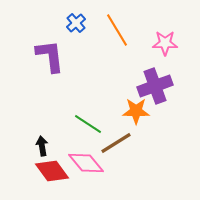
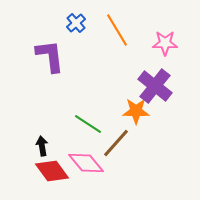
purple cross: rotated 32 degrees counterclockwise
brown line: rotated 16 degrees counterclockwise
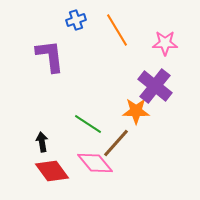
blue cross: moved 3 px up; rotated 24 degrees clockwise
black arrow: moved 4 px up
pink diamond: moved 9 px right
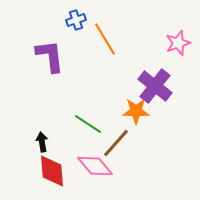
orange line: moved 12 px left, 9 px down
pink star: moved 13 px right; rotated 20 degrees counterclockwise
pink diamond: moved 3 px down
red diamond: rotated 32 degrees clockwise
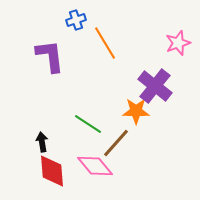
orange line: moved 4 px down
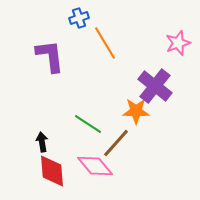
blue cross: moved 3 px right, 2 px up
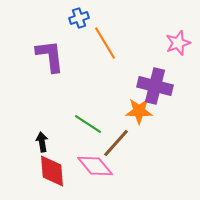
purple cross: rotated 24 degrees counterclockwise
orange star: moved 3 px right
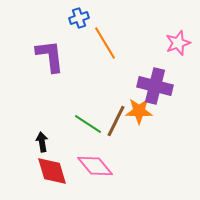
brown line: moved 22 px up; rotated 16 degrees counterclockwise
red diamond: rotated 12 degrees counterclockwise
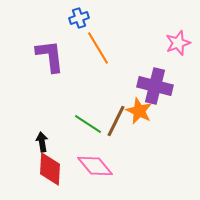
orange line: moved 7 px left, 5 px down
orange star: rotated 24 degrees clockwise
red diamond: moved 2 px left, 2 px up; rotated 20 degrees clockwise
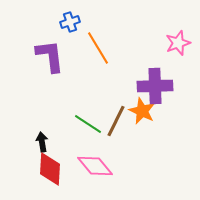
blue cross: moved 9 px left, 4 px down
purple cross: rotated 16 degrees counterclockwise
orange star: moved 3 px right
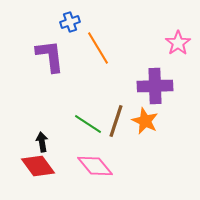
pink star: rotated 15 degrees counterclockwise
orange star: moved 3 px right, 10 px down
brown line: rotated 8 degrees counterclockwise
red diamond: moved 12 px left, 3 px up; rotated 40 degrees counterclockwise
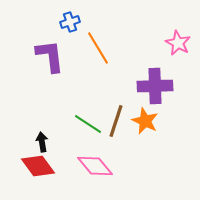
pink star: rotated 10 degrees counterclockwise
